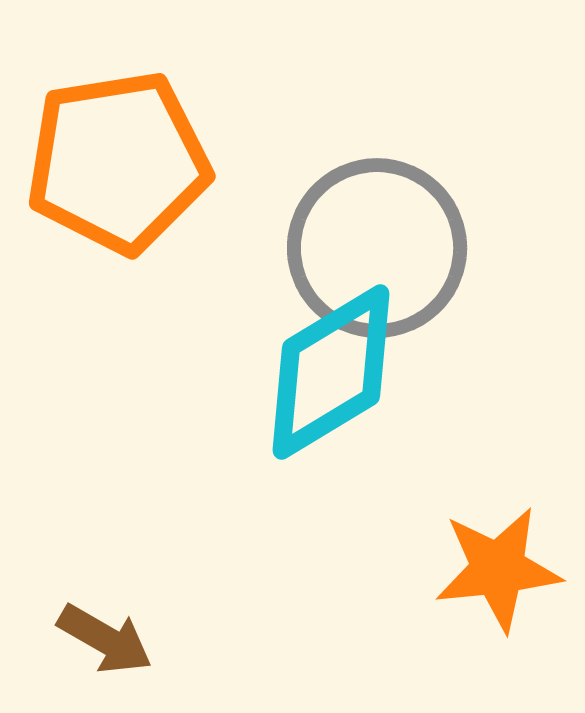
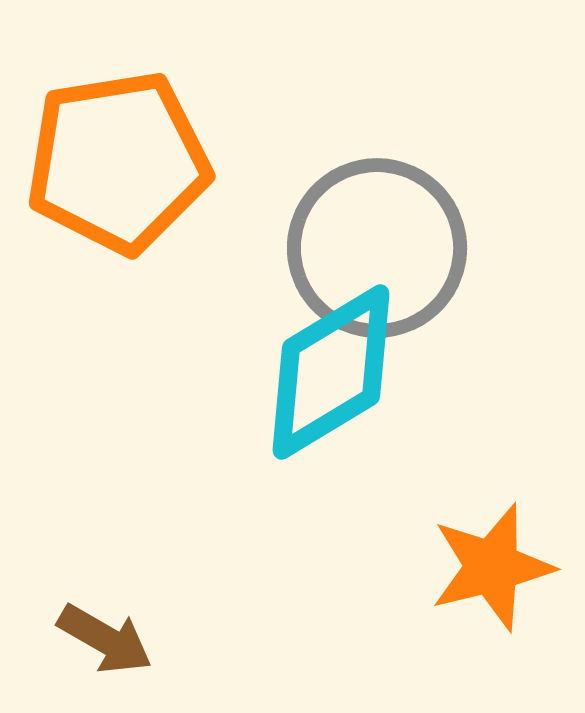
orange star: moved 6 px left, 2 px up; rotated 8 degrees counterclockwise
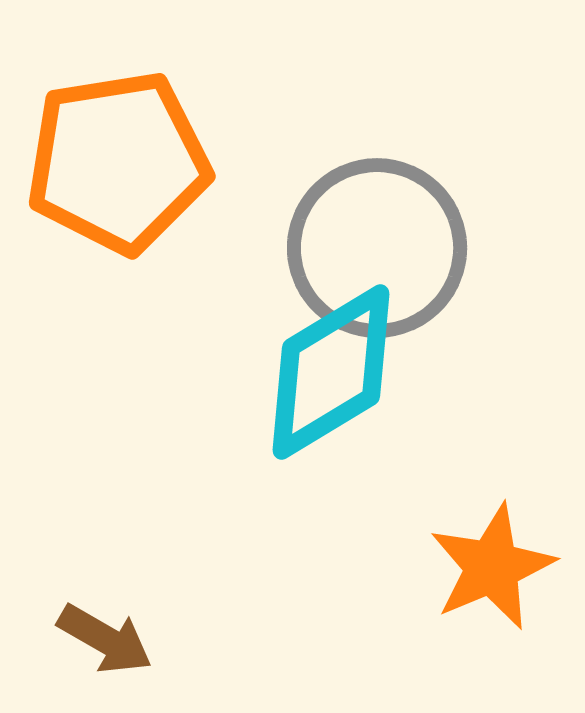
orange star: rotated 9 degrees counterclockwise
